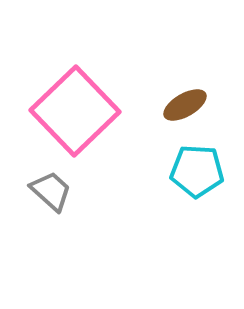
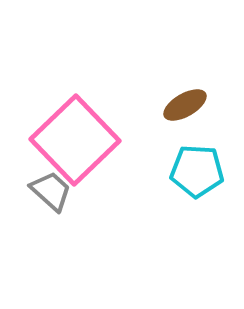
pink square: moved 29 px down
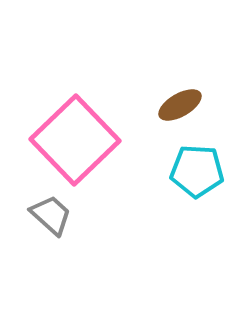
brown ellipse: moved 5 px left
gray trapezoid: moved 24 px down
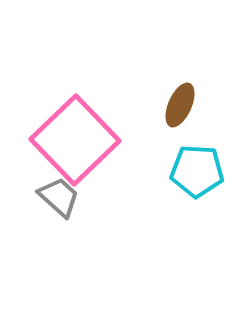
brown ellipse: rotated 36 degrees counterclockwise
gray trapezoid: moved 8 px right, 18 px up
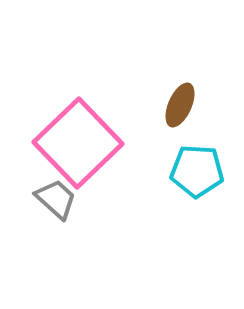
pink square: moved 3 px right, 3 px down
gray trapezoid: moved 3 px left, 2 px down
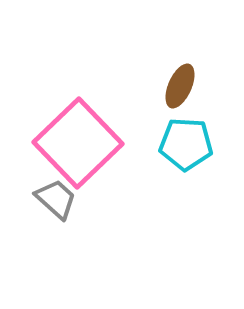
brown ellipse: moved 19 px up
cyan pentagon: moved 11 px left, 27 px up
